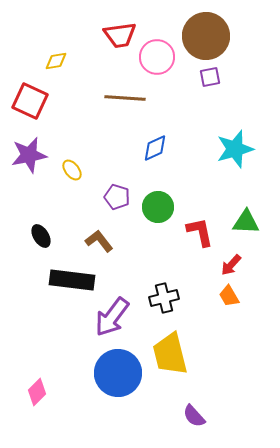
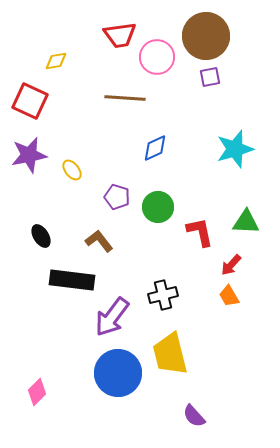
black cross: moved 1 px left, 3 px up
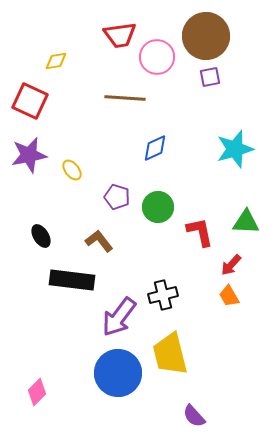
purple arrow: moved 7 px right
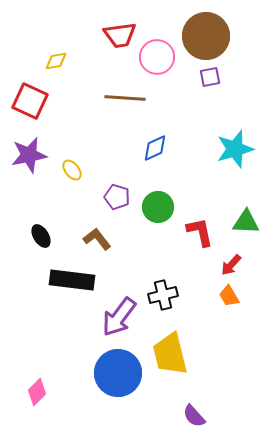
brown L-shape: moved 2 px left, 2 px up
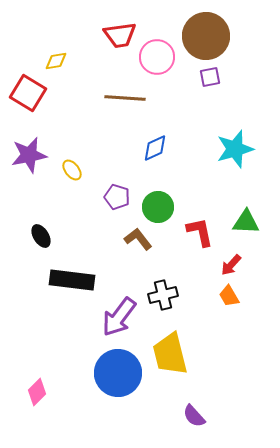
red square: moved 2 px left, 8 px up; rotated 6 degrees clockwise
brown L-shape: moved 41 px right
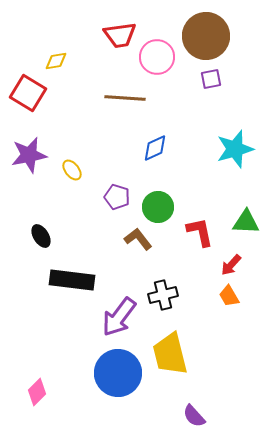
purple square: moved 1 px right, 2 px down
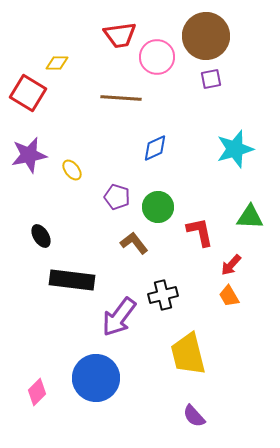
yellow diamond: moved 1 px right, 2 px down; rotated 10 degrees clockwise
brown line: moved 4 px left
green triangle: moved 4 px right, 5 px up
brown L-shape: moved 4 px left, 4 px down
yellow trapezoid: moved 18 px right
blue circle: moved 22 px left, 5 px down
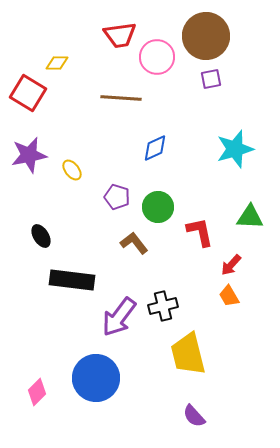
black cross: moved 11 px down
